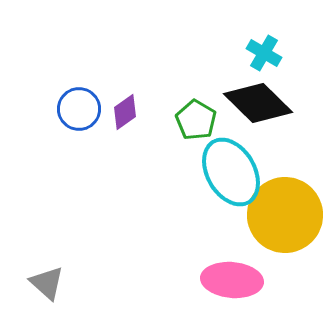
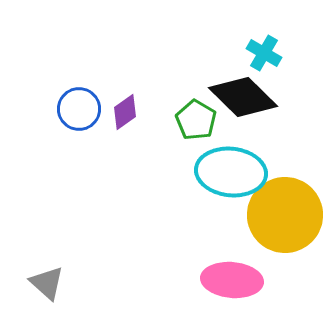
black diamond: moved 15 px left, 6 px up
cyan ellipse: rotated 54 degrees counterclockwise
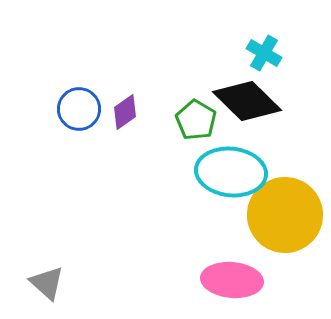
black diamond: moved 4 px right, 4 px down
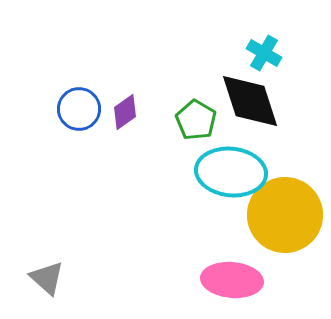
black diamond: moved 3 px right; rotated 28 degrees clockwise
gray triangle: moved 5 px up
